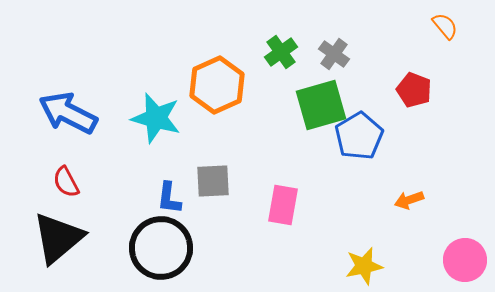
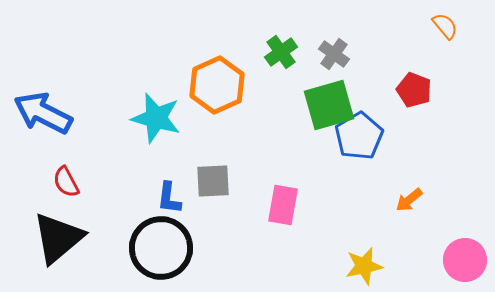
green square: moved 8 px right
blue arrow: moved 25 px left
orange arrow: rotated 20 degrees counterclockwise
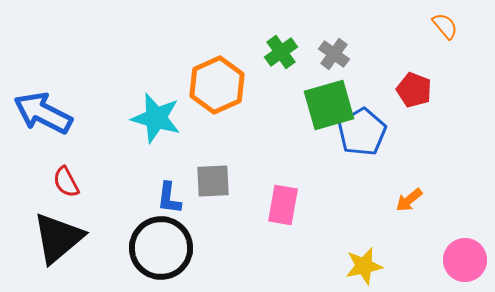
blue pentagon: moved 3 px right, 4 px up
